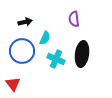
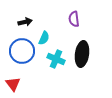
cyan semicircle: moved 1 px left
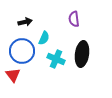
red triangle: moved 9 px up
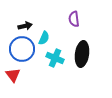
black arrow: moved 4 px down
blue circle: moved 2 px up
cyan cross: moved 1 px left, 1 px up
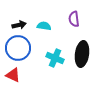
black arrow: moved 6 px left, 1 px up
cyan semicircle: moved 12 px up; rotated 104 degrees counterclockwise
blue circle: moved 4 px left, 1 px up
red triangle: rotated 28 degrees counterclockwise
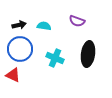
purple semicircle: moved 3 px right, 2 px down; rotated 63 degrees counterclockwise
blue circle: moved 2 px right, 1 px down
black ellipse: moved 6 px right
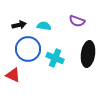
blue circle: moved 8 px right
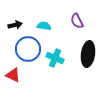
purple semicircle: rotated 42 degrees clockwise
black arrow: moved 4 px left
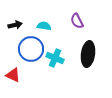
blue circle: moved 3 px right
